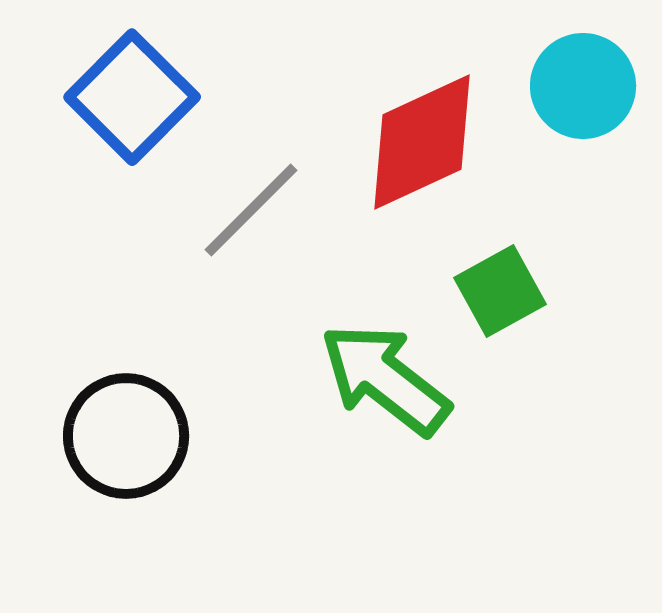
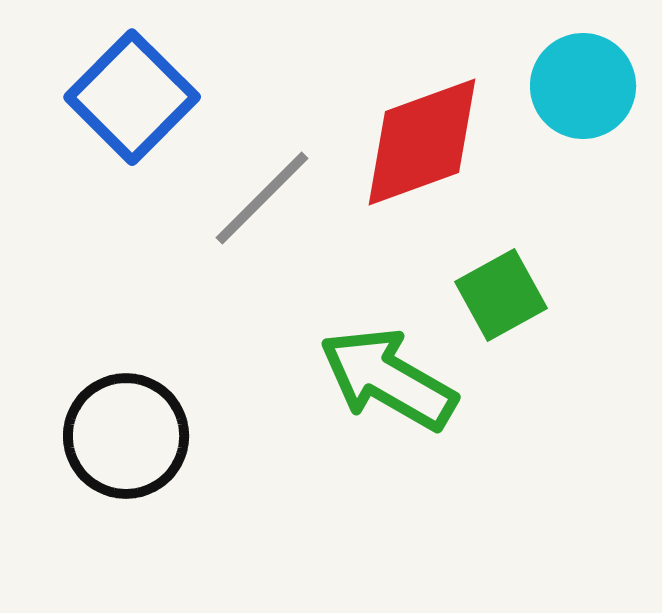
red diamond: rotated 5 degrees clockwise
gray line: moved 11 px right, 12 px up
green square: moved 1 px right, 4 px down
green arrow: moved 3 px right; rotated 8 degrees counterclockwise
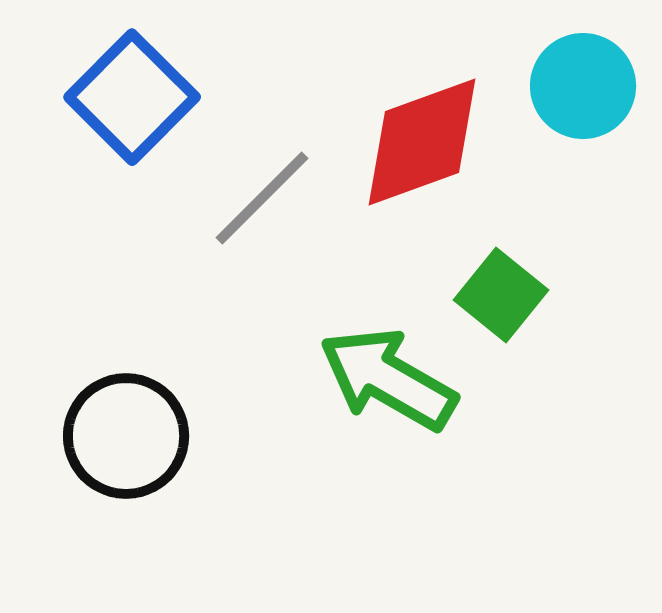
green square: rotated 22 degrees counterclockwise
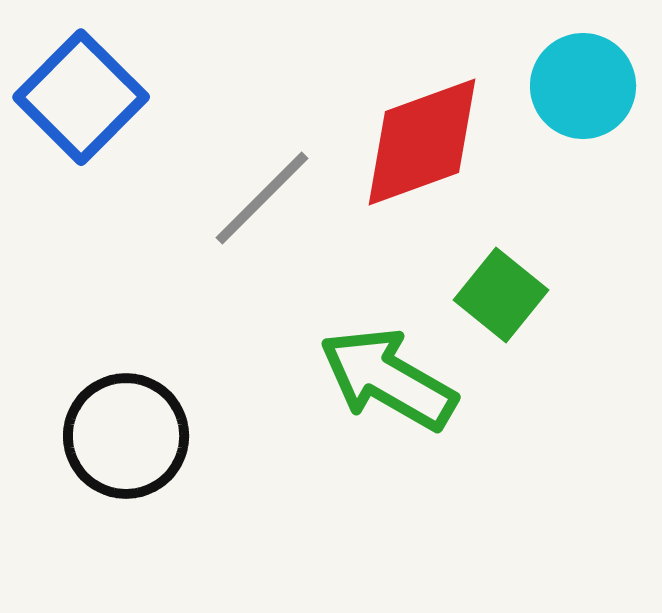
blue square: moved 51 px left
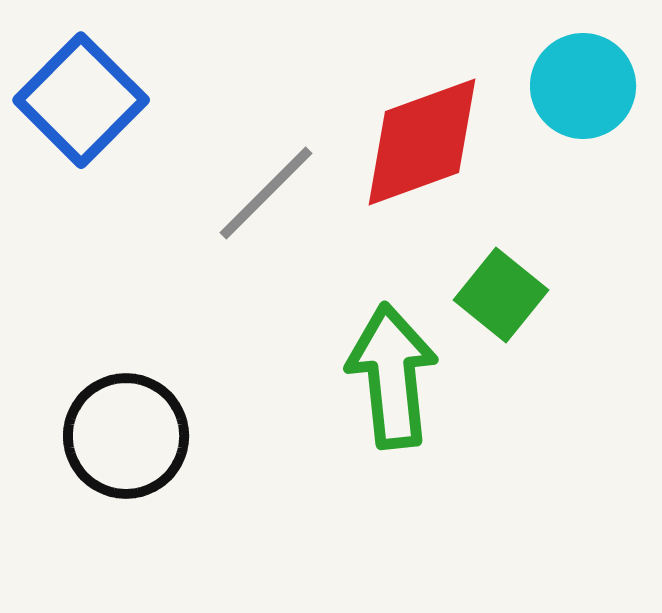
blue square: moved 3 px down
gray line: moved 4 px right, 5 px up
green arrow: moved 4 px right, 3 px up; rotated 54 degrees clockwise
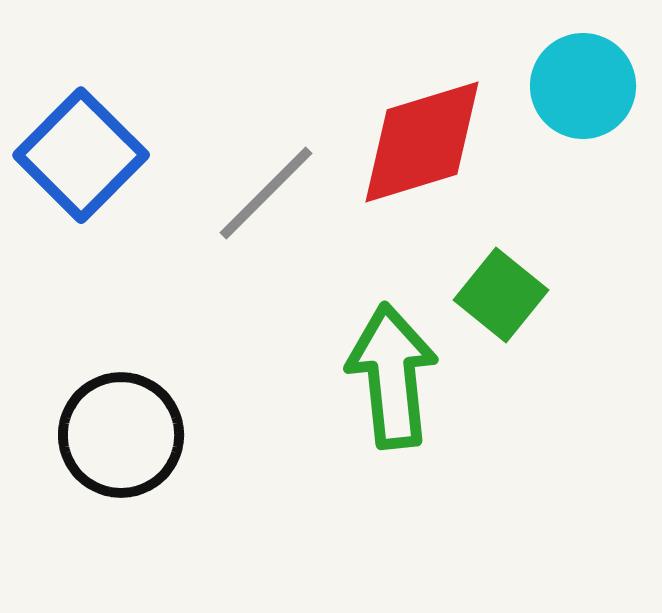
blue square: moved 55 px down
red diamond: rotated 3 degrees clockwise
black circle: moved 5 px left, 1 px up
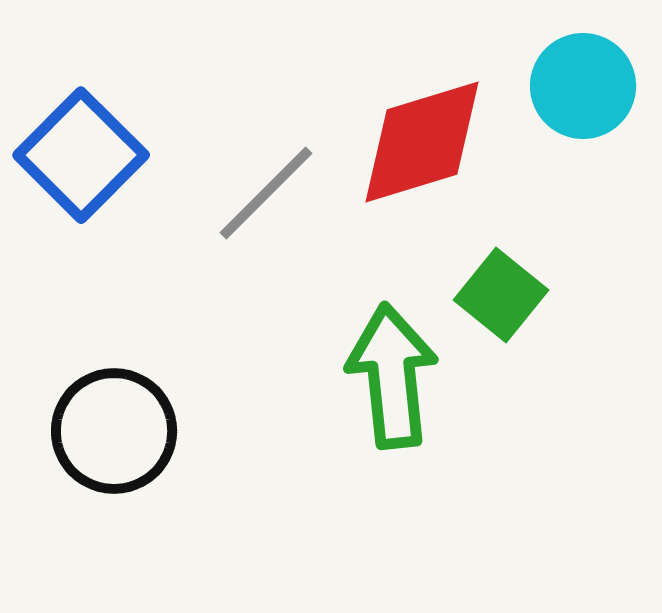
black circle: moved 7 px left, 4 px up
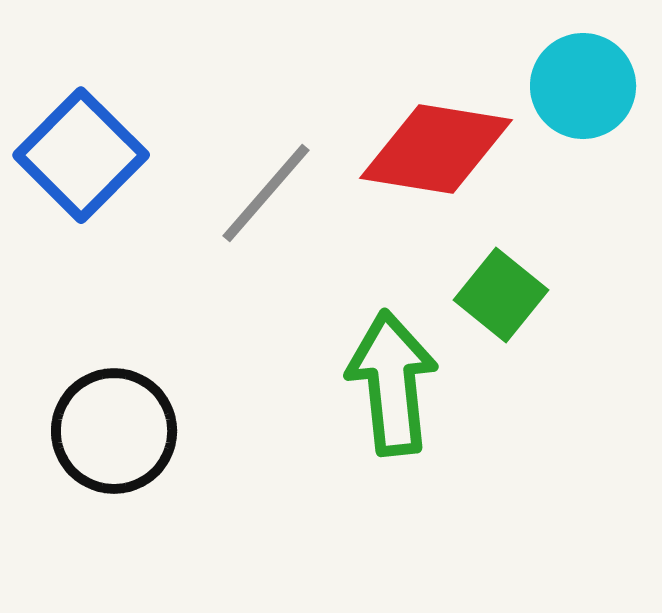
red diamond: moved 14 px right, 7 px down; rotated 26 degrees clockwise
gray line: rotated 4 degrees counterclockwise
green arrow: moved 7 px down
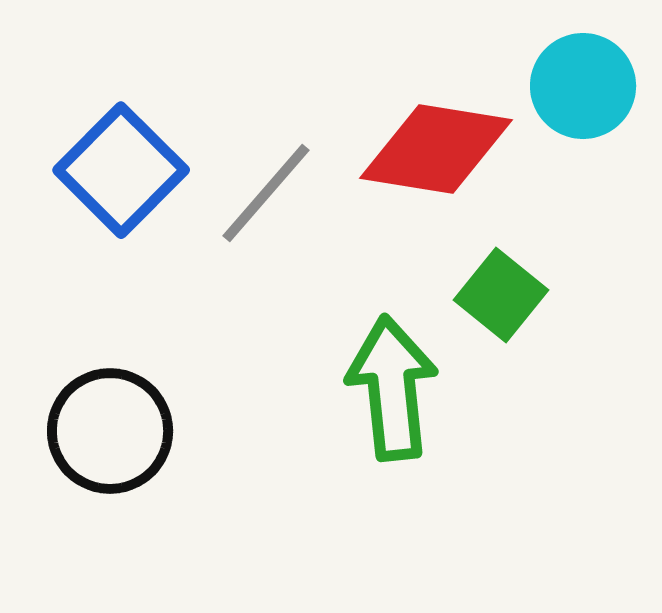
blue square: moved 40 px right, 15 px down
green arrow: moved 5 px down
black circle: moved 4 px left
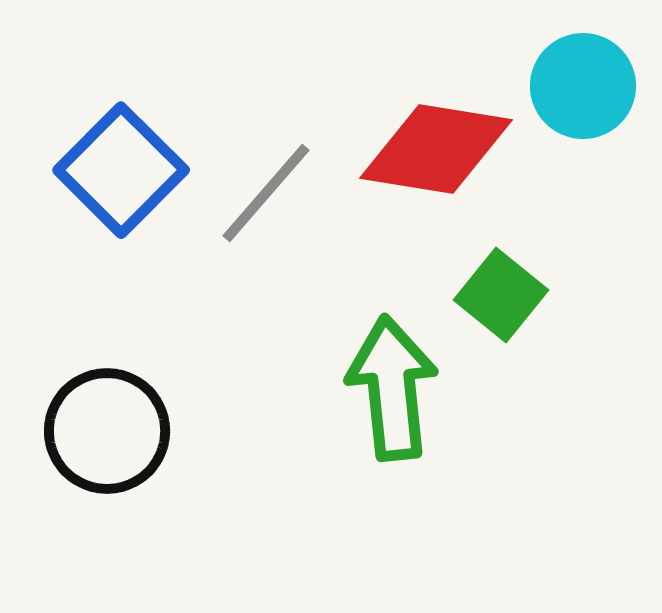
black circle: moved 3 px left
